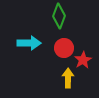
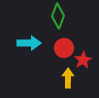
green diamond: moved 1 px left
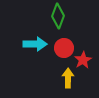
cyan arrow: moved 6 px right, 1 px down
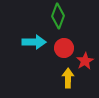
cyan arrow: moved 1 px left, 2 px up
red star: moved 2 px right, 1 px down
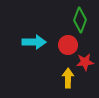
green diamond: moved 22 px right, 4 px down
red circle: moved 4 px right, 3 px up
red star: moved 1 px down; rotated 24 degrees clockwise
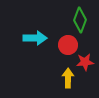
cyan arrow: moved 1 px right, 4 px up
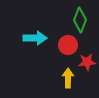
red star: moved 2 px right
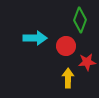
red circle: moved 2 px left, 1 px down
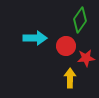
green diamond: rotated 15 degrees clockwise
red star: moved 1 px left, 4 px up
yellow arrow: moved 2 px right
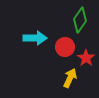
red circle: moved 1 px left, 1 px down
red star: rotated 30 degrees counterclockwise
yellow arrow: rotated 24 degrees clockwise
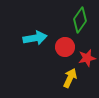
cyan arrow: rotated 10 degrees counterclockwise
red star: moved 1 px right; rotated 24 degrees clockwise
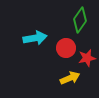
red circle: moved 1 px right, 1 px down
yellow arrow: rotated 42 degrees clockwise
